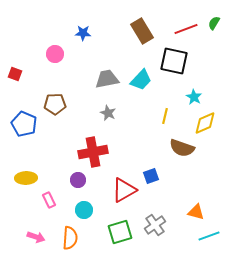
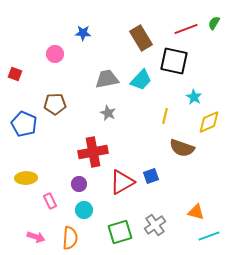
brown rectangle: moved 1 px left, 7 px down
yellow diamond: moved 4 px right, 1 px up
purple circle: moved 1 px right, 4 px down
red triangle: moved 2 px left, 8 px up
pink rectangle: moved 1 px right, 1 px down
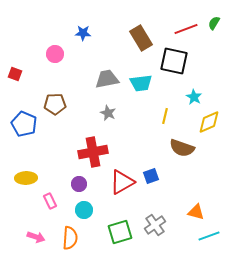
cyan trapezoid: moved 3 px down; rotated 40 degrees clockwise
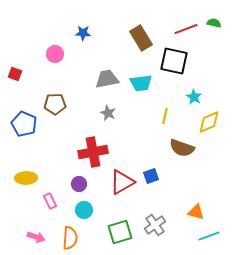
green semicircle: rotated 72 degrees clockwise
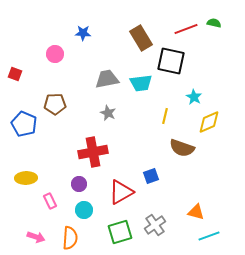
black square: moved 3 px left
red triangle: moved 1 px left, 10 px down
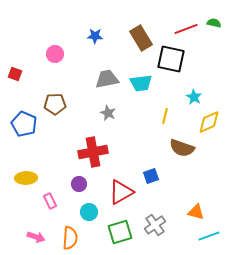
blue star: moved 12 px right, 3 px down
black square: moved 2 px up
cyan circle: moved 5 px right, 2 px down
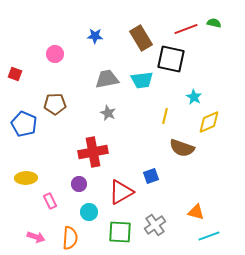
cyan trapezoid: moved 1 px right, 3 px up
green square: rotated 20 degrees clockwise
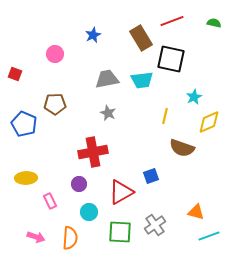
red line: moved 14 px left, 8 px up
blue star: moved 2 px left, 1 px up; rotated 28 degrees counterclockwise
cyan star: rotated 14 degrees clockwise
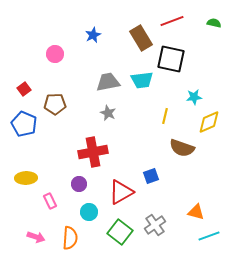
red square: moved 9 px right, 15 px down; rotated 32 degrees clockwise
gray trapezoid: moved 1 px right, 3 px down
cyan star: rotated 21 degrees clockwise
green square: rotated 35 degrees clockwise
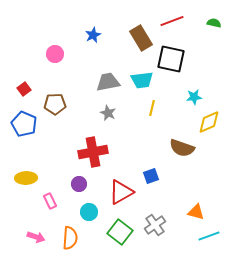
yellow line: moved 13 px left, 8 px up
